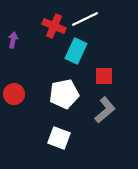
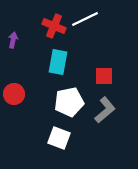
cyan rectangle: moved 18 px left, 11 px down; rotated 15 degrees counterclockwise
white pentagon: moved 5 px right, 8 px down
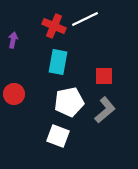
white square: moved 1 px left, 2 px up
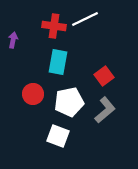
red cross: rotated 15 degrees counterclockwise
red square: rotated 36 degrees counterclockwise
red circle: moved 19 px right
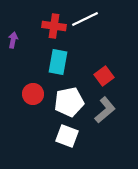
white square: moved 9 px right
